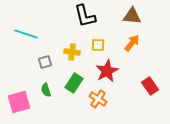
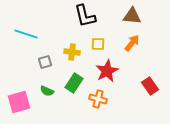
yellow square: moved 1 px up
green semicircle: moved 1 px right, 1 px down; rotated 48 degrees counterclockwise
orange cross: rotated 18 degrees counterclockwise
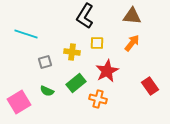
black L-shape: rotated 45 degrees clockwise
yellow square: moved 1 px left, 1 px up
green rectangle: moved 2 px right; rotated 18 degrees clockwise
pink square: rotated 15 degrees counterclockwise
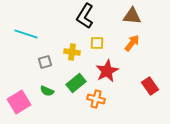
orange cross: moved 2 px left
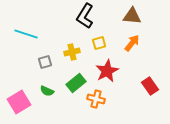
yellow square: moved 2 px right; rotated 16 degrees counterclockwise
yellow cross: rotated 21 degrees counterclockwise
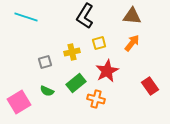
cyan line: moved 17 px up
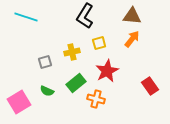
orange arrow: moved 4 px up
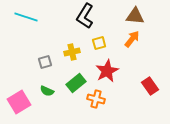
brown triangle: moved 3 px right
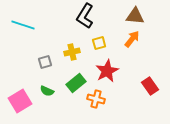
cyan line: moved 3 px left, 8 px down
pink square: moved 1 px right, 1 px up
